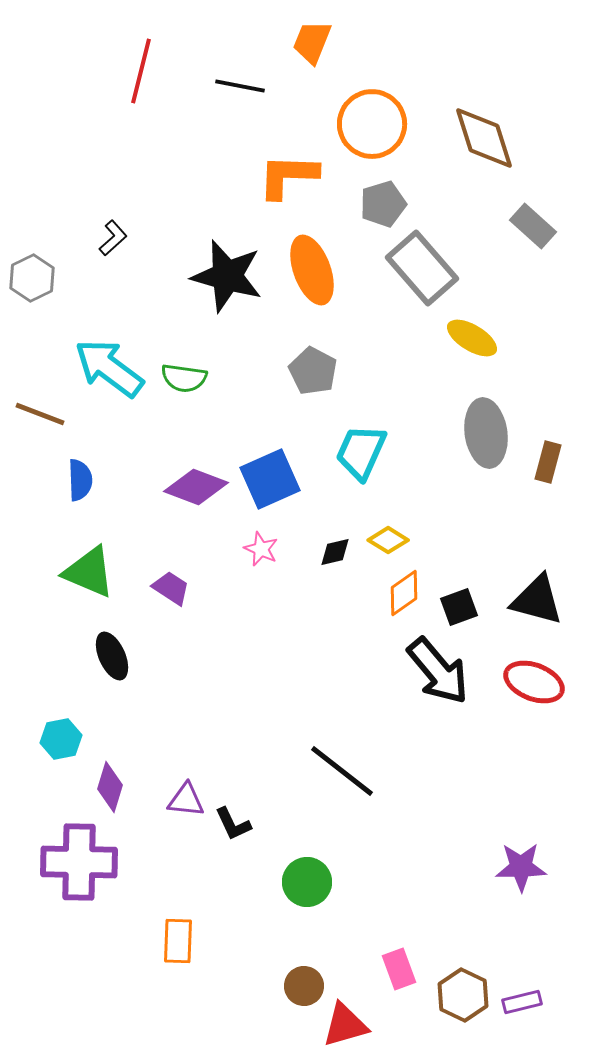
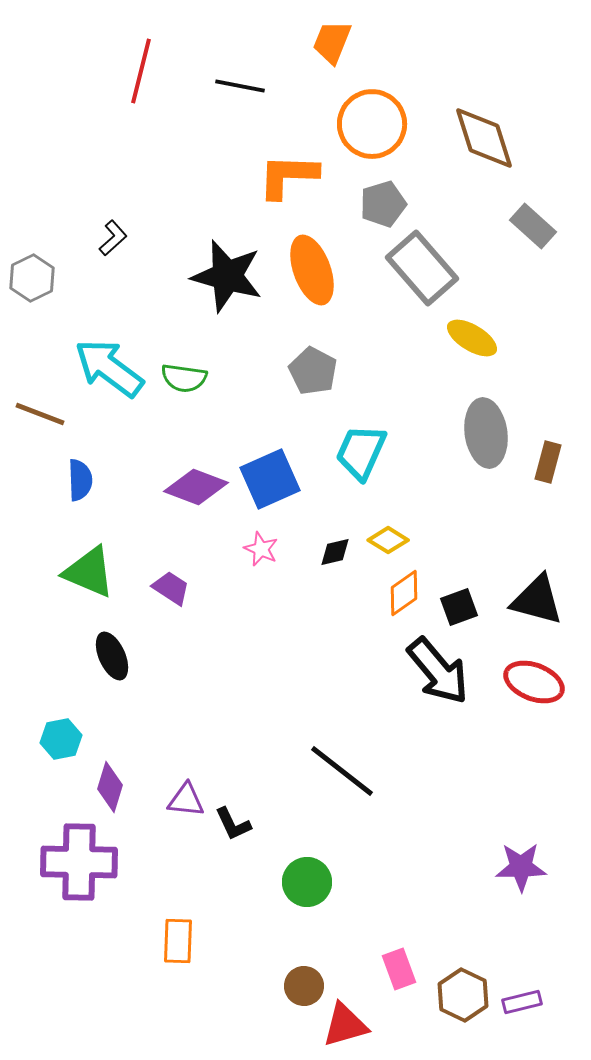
orange trapezoid at (312, 42): moved 20 px right
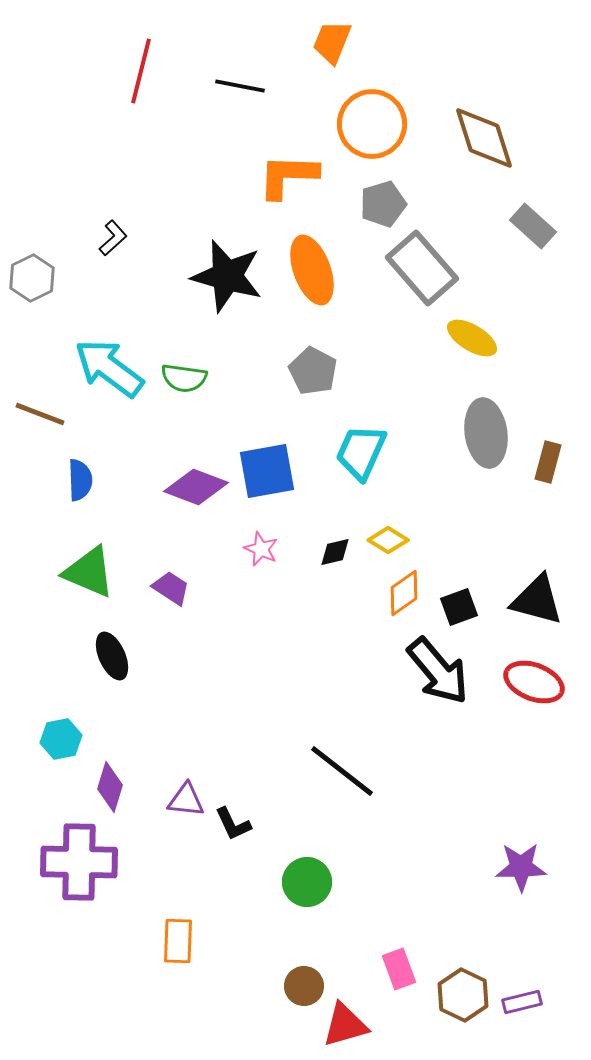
blue square at (270, 479): moved 3 px left, 8 px up; rotated 14 degrees clockwise
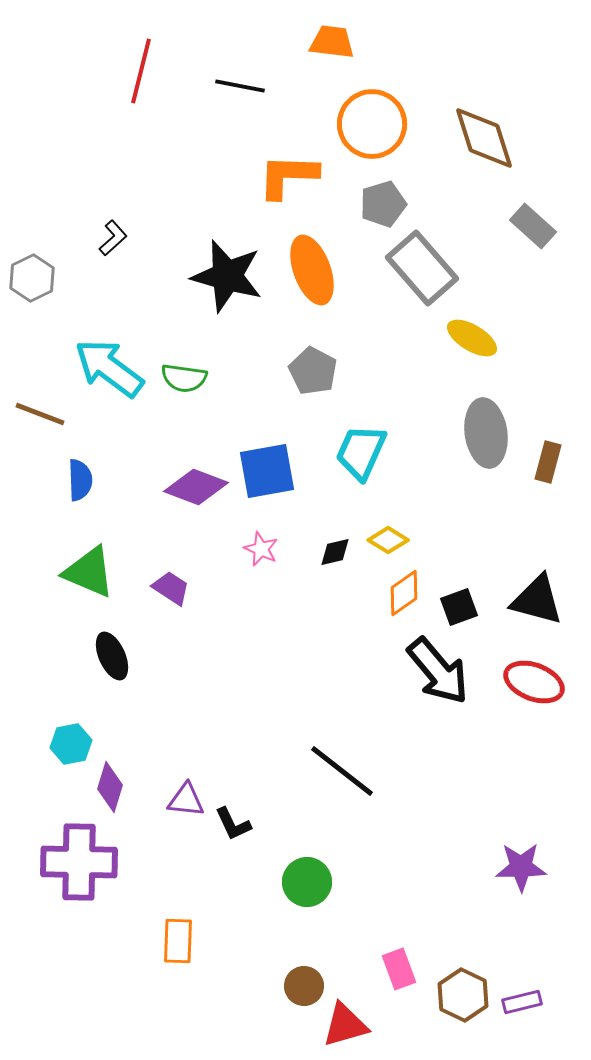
orange trapezoid at (332, 42): rotated 75 degrees clockwise
cyan hexagon at (61, 739): moved 10 px right, 5 px down
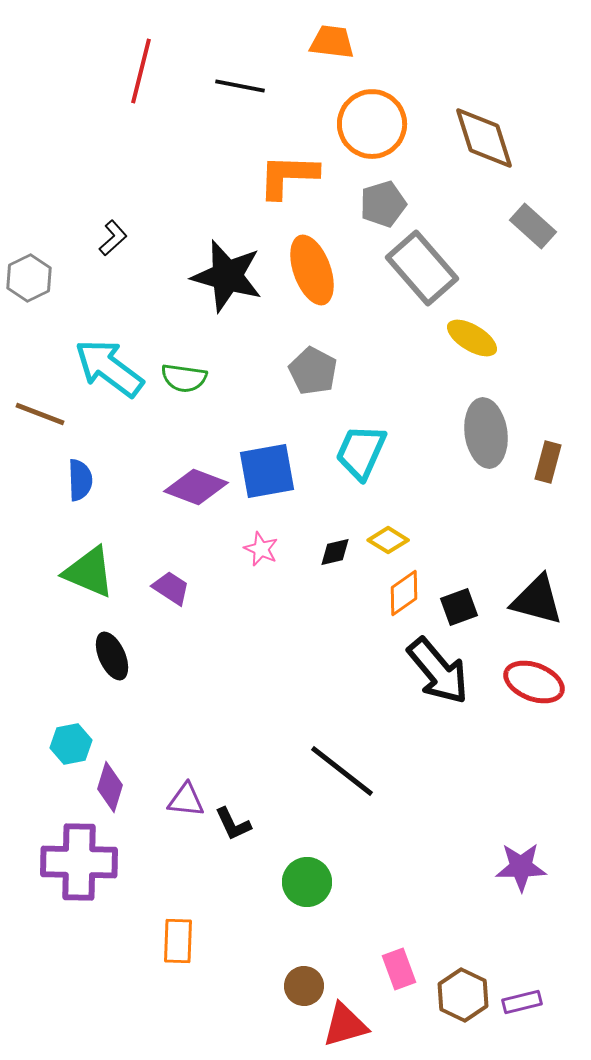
gray hexagon at (32, 278): moved 3 px left
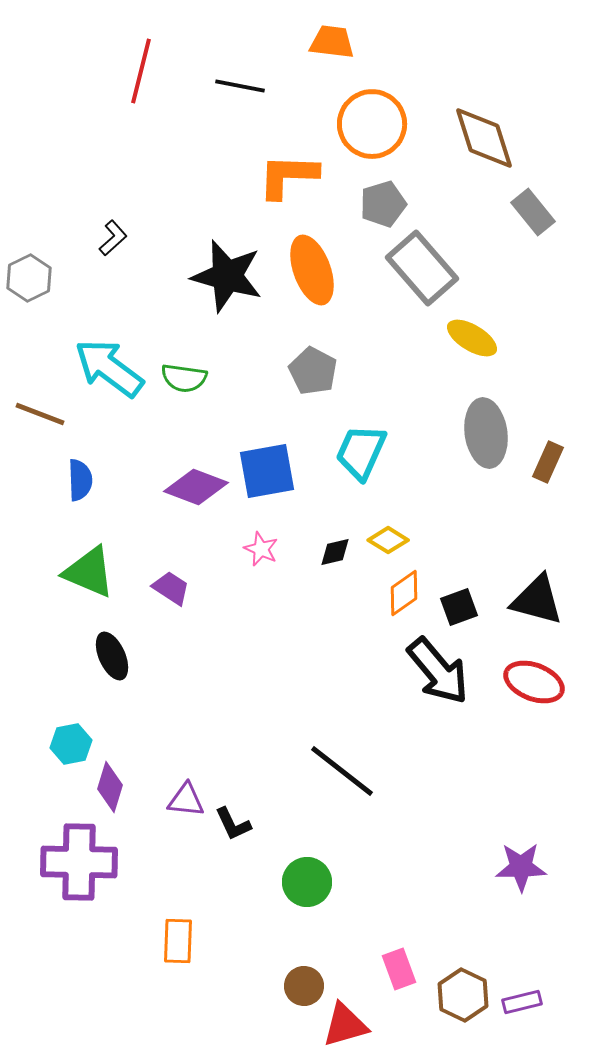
gray rectangle at (533, 226): moved 14 px up; rotated 9 degrees clockwise
brown rectangle at (548, 462): rotated 9 degrees clockwise
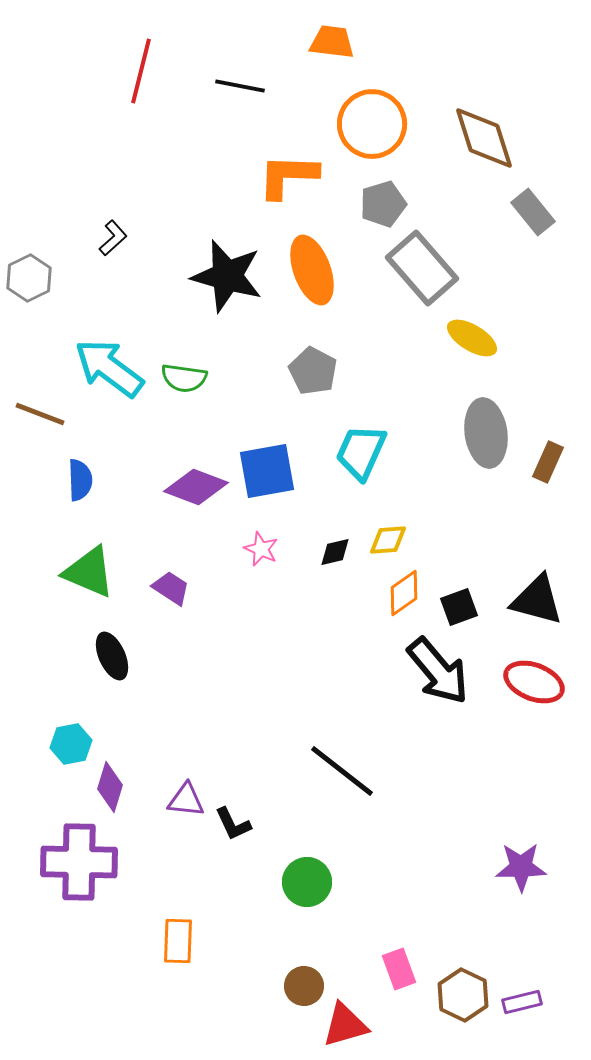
yellow diamond at (388, 540): rotated 36 degrees counterclockwise
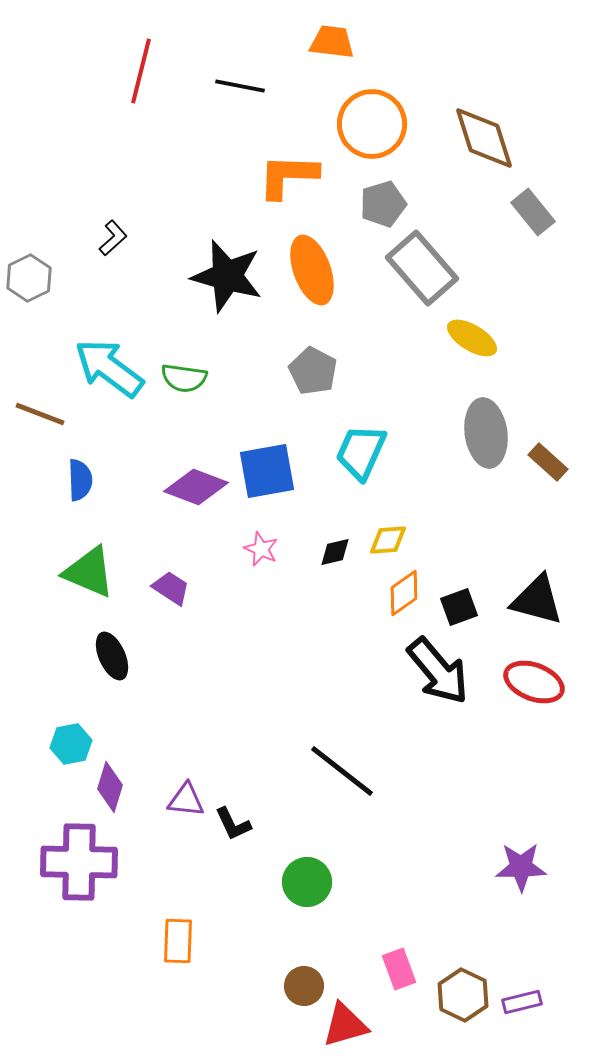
brown rectangle at (548, 462): rotated 72 degrees counterclockwise
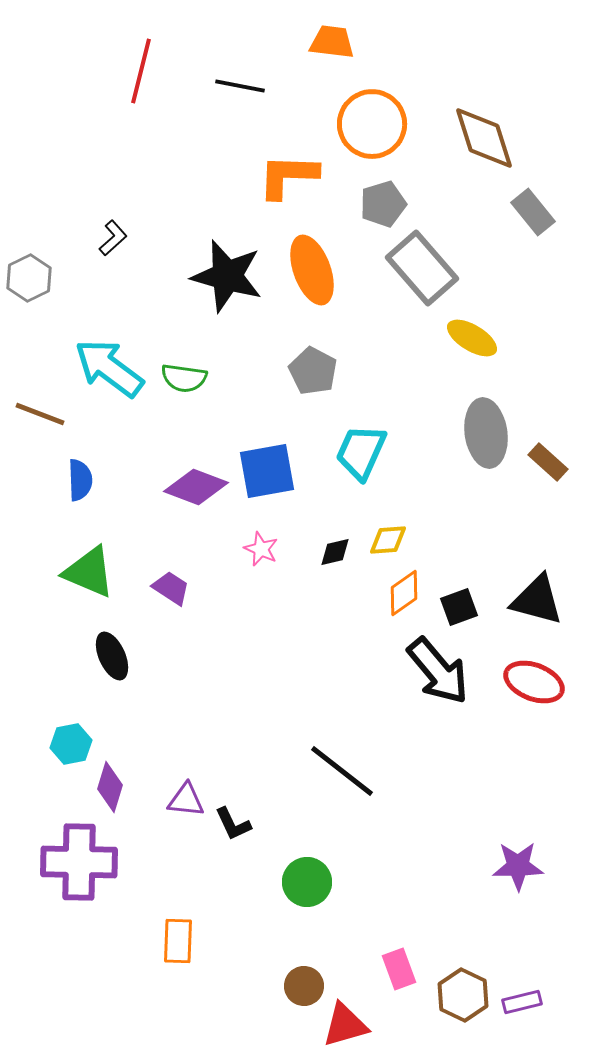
purple star at (521, 867): moved 3 px left, 1 px up
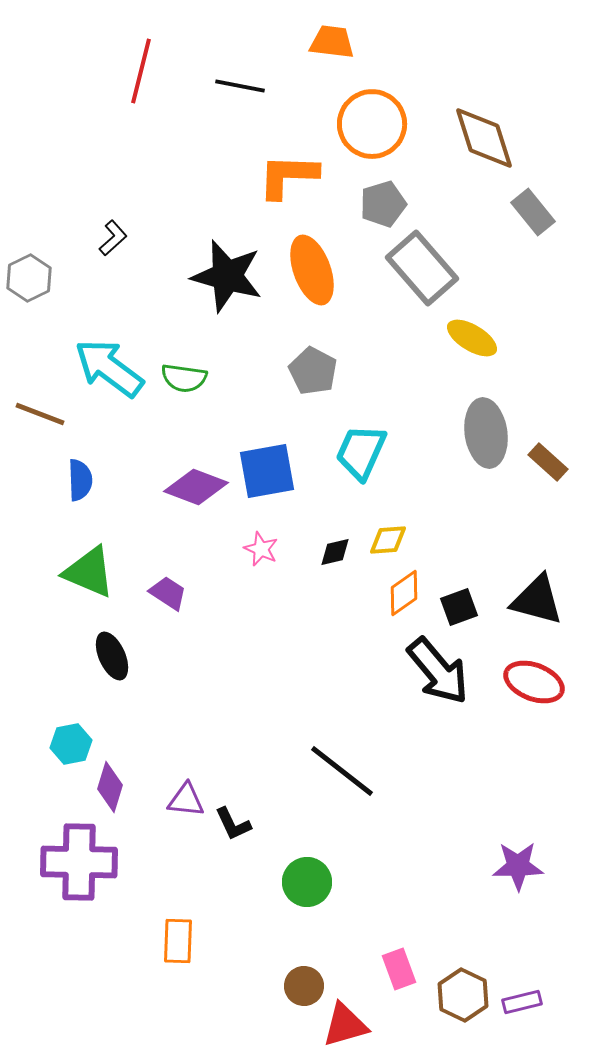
purple trapezoid at (171, 588): moved 3 px left, 5 px down
